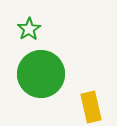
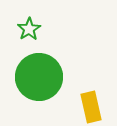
green circle: moved 2 px left, 3 px down
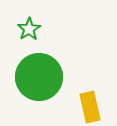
yellow rectangle: moved 1 px left
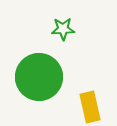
green star: moved 34 px right; rotated 30 degrees clockwise
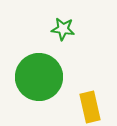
green star: rotated 10 degrees clockwise
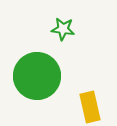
green circle: moved 2 px left, 1 px up
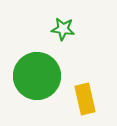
yellow rectangle: moved 5 px left, 8 px up
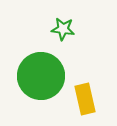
green circle: moved 4 px right
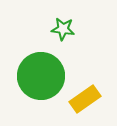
yellow rectangle: rotated 68 degrees clockwise
